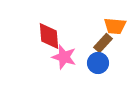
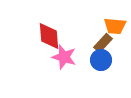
blue circle: moved 3 px right, 3 px up
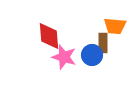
brown rectangle: rotated 42 degrees counterclockwise
blue circle: moved 9 px left, 5 px up
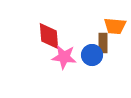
pink star: rotated 10 degrees counterclockwise
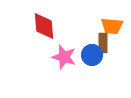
orange trapezoid: moved 3 px left
red diamond: moved 5 px left, 10 px up
pink star: rotated 10 degrees clockwise
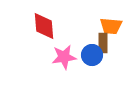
orange trapezoid: moved 1 px left
pink star: rotated 25 degrees counterclockwise
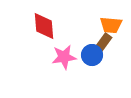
orange trapezoid: moved 1 px up
brown rectangle: rotated 36 degrees clockwise
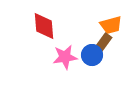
orange trapezoid: rotated 20 degrees counterclockwise
pink star: moved 1 px right
